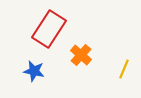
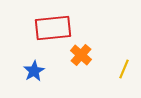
red rectangle: moved 4 px right, 1 px up; rotated 51 degrees clockwise
blue star: rotated 30 degrees clockwise
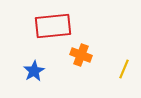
red rectangle: moved 2 px up
orange cross: rotated 20 degrees counterclockwise
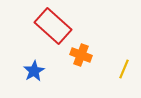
red rectangle: rotated 48 degrees clockwise
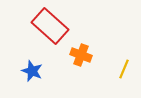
red rectangle: moved 3 px left
blue star: moved 2 px left; rotated 20 degrees counterclockwise
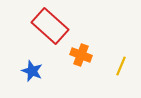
yellow line: moved 3 px left, 3 px up
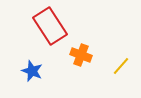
red rectangle: rotated 15 degrees clockwise
yellow line: rotated 18 degrees clockwise
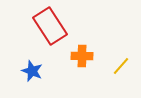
orange cross: moved 1 px right, 1 px down; rotated 20 degrees counterclockwise
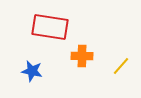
red rectangle: moved 1 px down; rotated 48 degrees counterclockwise
blue star: rotated 10 degrees counterclockwise
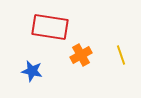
orange cross: moved 1 px left, 1 px up; rotated 30 degrees counterclockwise
yellow line: moved 11 px up; rotated 60 degrees counterclockwise
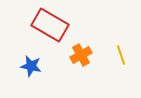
red rectangle: moved 2 px up; rotated 21 degrees clockwise
blue star: moved 1 px left, 5 px up
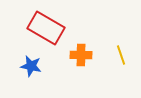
red rectangle: moved 4 px left, 3 px down
orange cross: rotated 30 degrees clockwise
